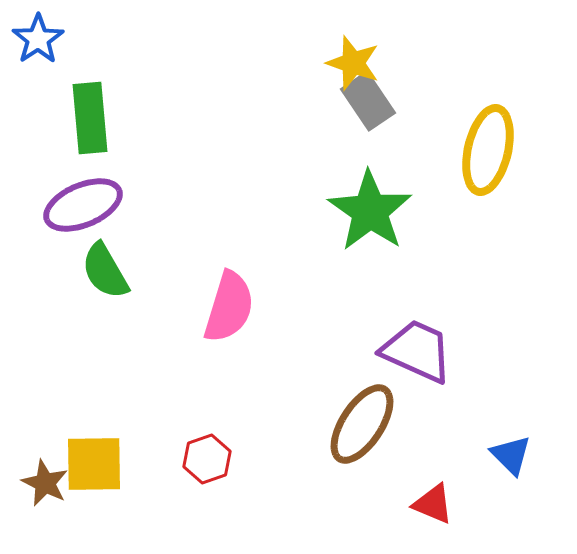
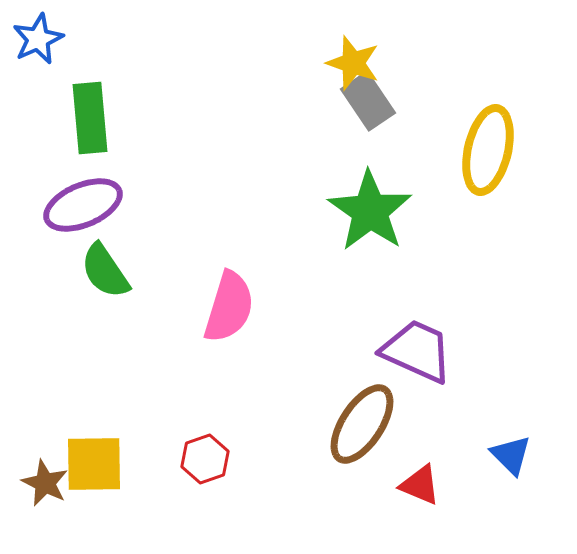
blue star: rotated 9 degrees clockwise
green semicircle: rotated 4 degrees counterclockwise
red hexagon: moved 2 px left
red triangle: moved 13 px left, 19 px up
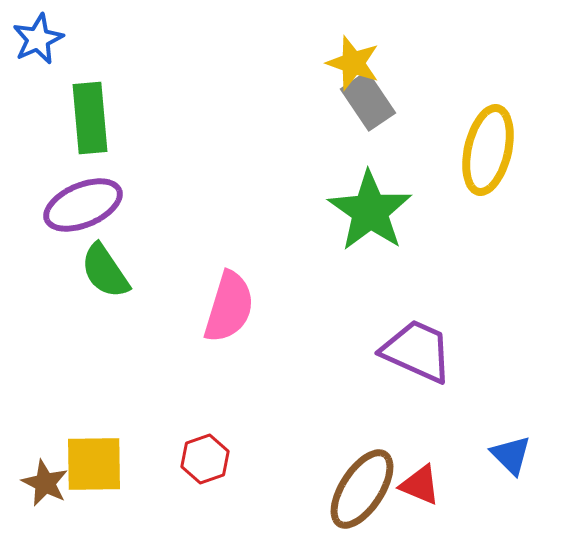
brown ellipse: moved 65 px down
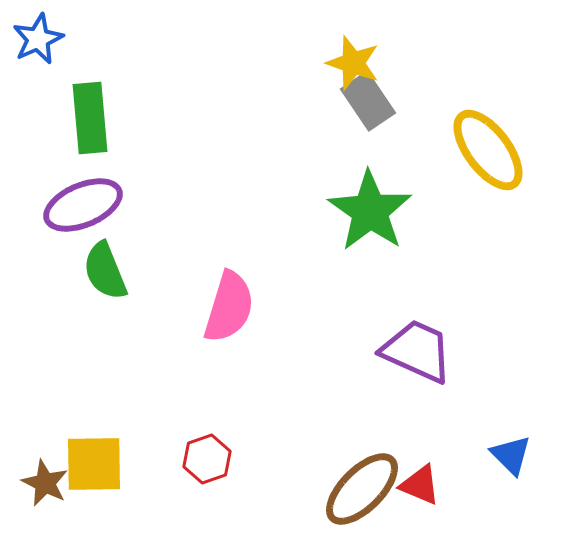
yellow ellipse: rotated 50 degrees counterclockwise
green semicircle: rotated 12 degrees clockwise
red hexagon: moved 2 px right
brown ellipse: rotated 12 degrees clockwise
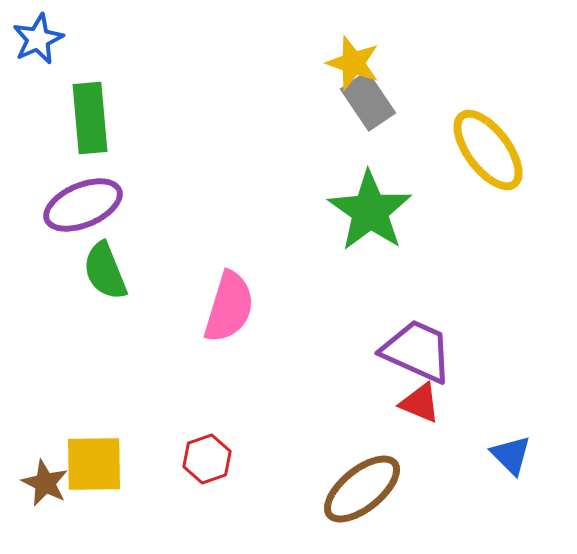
red triangle: moved 82 px up
brown ellipse: rotated 6 degrees clockwise
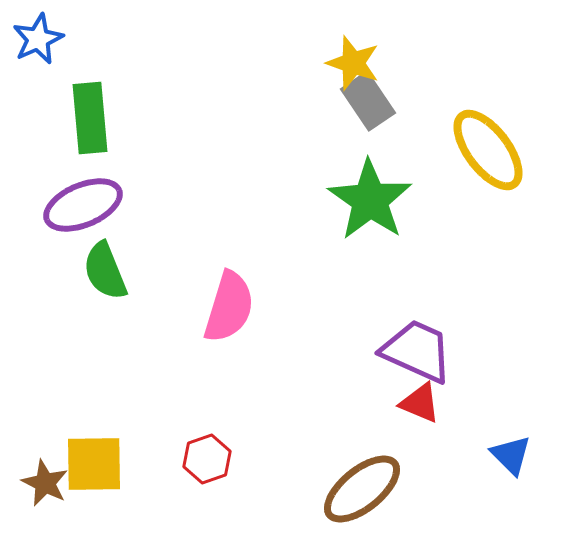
green star: moved 11 px up
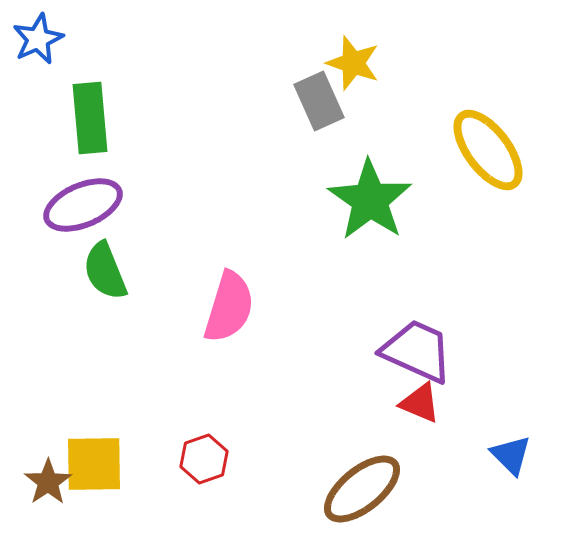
gray rectangle: moved 49 px left; rotated 10 degrees clockwise
red hexagon: moved 3 px left
brown star: moved 3 px right, 1 px up; rotated 12 degrees clockwise
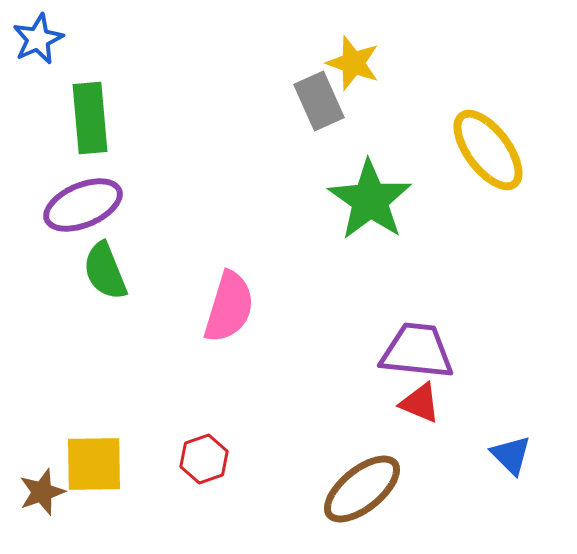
purple trapezoid: rotated 18 degrees counterclockwise
brown star: moved 6 px left, 10 px down; rotated 15 degrees clockwise
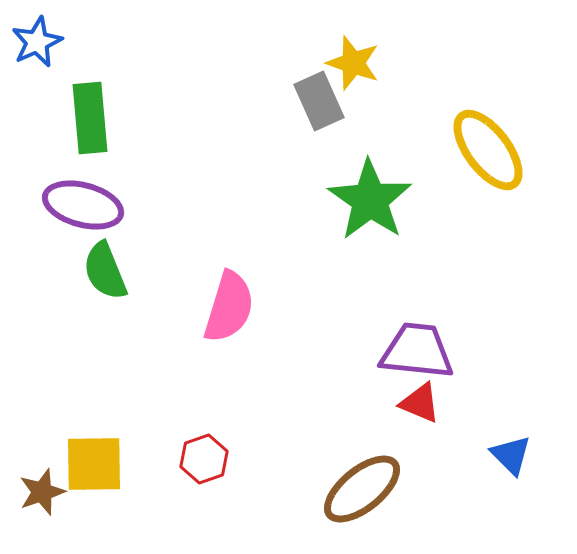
blue star: moved 1 px left, 3 px down
purple ellipse: rotated 38 degrees clockwise
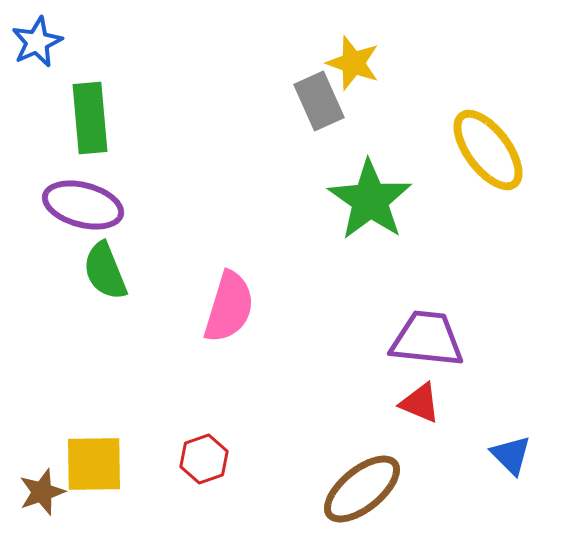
purple trapezoid: moved 10 px right, 12 px up
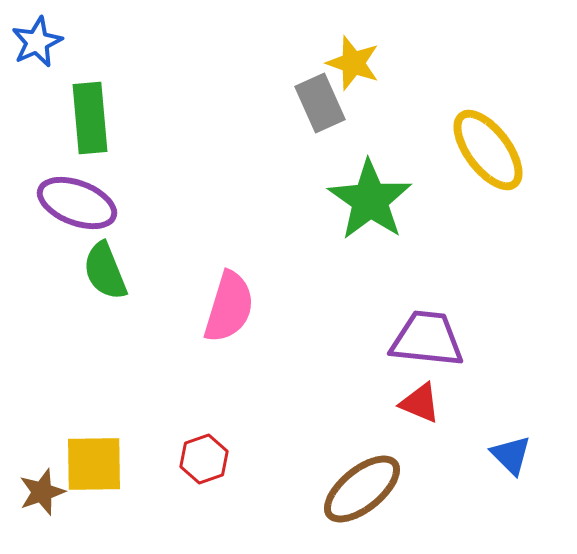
gray rectangle: moved 1 px right, 2 px down
purple ellipse: moved 6 px left, 2 px up; rotated 6 degrees clockwise
